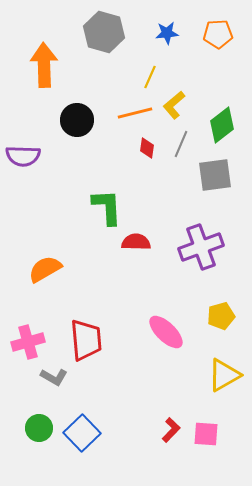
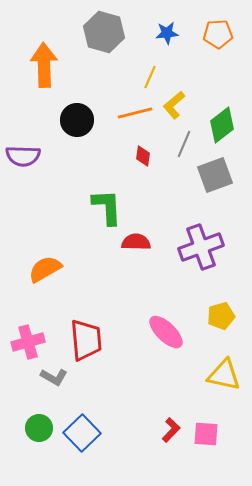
gray line: moved 3 px right
red diamond: moved 4 px left, 8 px down
gray square: rotated 12 degrees counterclockwise
yellow triangle: rotated 42 degrees clockwise
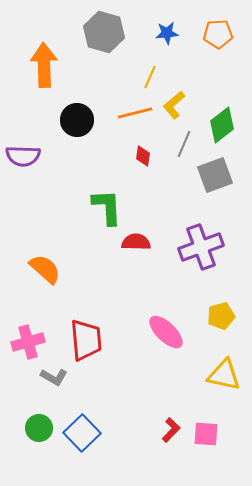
orange semicircle: rotated 72 degrees clockwise
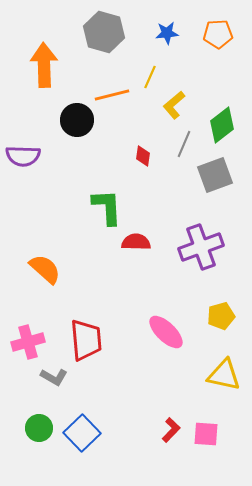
orange line: moved 23 px left, 18 px up
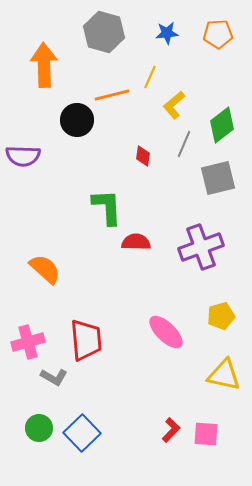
gray square: moved 3 px right, 3 px down; rotated 6 degrees clockwise
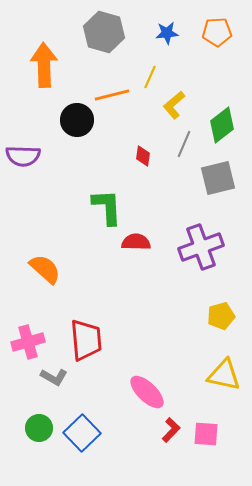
orange pentagon: moved 1 px left, 2 px up
pink ellipse: moved 19 px left, 60 px down
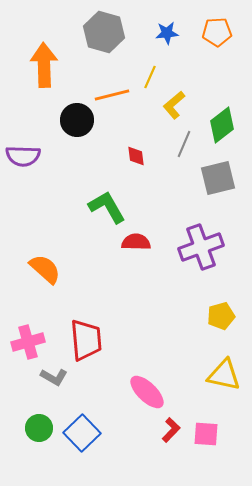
red diamond: moved 7 px left; rotated 15 degrees counterclockwise
green L-shape: rotated 27 degrees counterclockwise
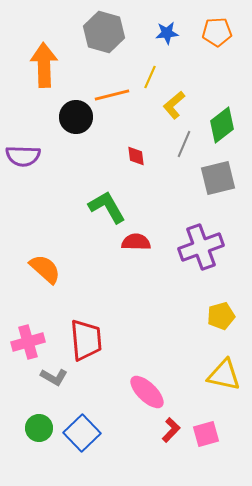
black circle: moved 1 px left, 3 px up
pink square: rotated 20 degrees counterclockwise
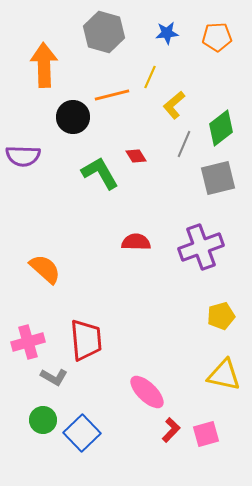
orange pentagon: moved 5 px down
black circle: moved 3 px left
green diamond: moved 1 px left, 3 px down
red diamond: rotated 25 degrees counterclockwise
green L-shape: moved 7 px left, 34 px up
green circle: moved 4 px right, 8 px up
